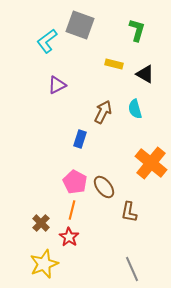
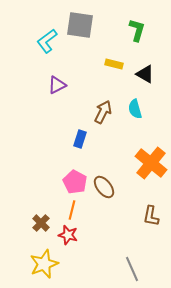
gray square: rotated 12 degrees counterclockwise
brown L-shape: moved 22 px right, 4 px down
red star: moved 1 px left, 2 px up; rotated 18 degrees counterclockwise
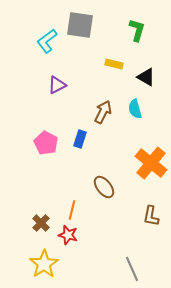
black triangle: moved 1 px right, 3 px down
pink pentagon: moved 29 px left, 39 px up
yellow star: rotated 12 degrees counterclockwise
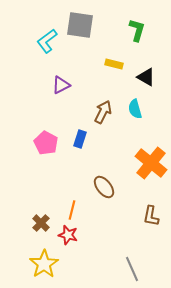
purple triangle: moved 4 px right
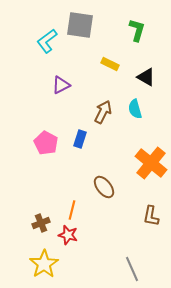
yellow rectangle: moved 4 px left; rotated 12 degrees clockwise
brown cross: rotated 24 degrees clockwise
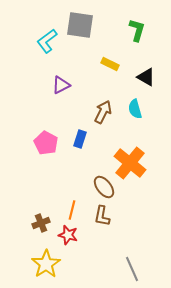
orange cross: moved 21 px left
brown L-shape: moved 49 px left
yellow star: moved 2 px right
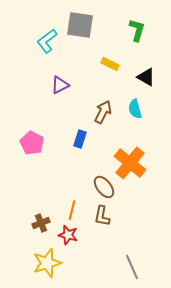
purple triangle: moved 1 px left
pink pentagon: moved 14 px left
yellow star: moved 1 px right, 1 px up; rotated 16 degrees clockwise
gray line: moved 2 px up
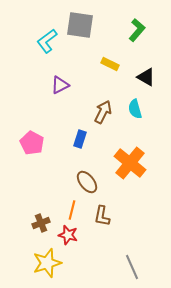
green L-shape: rotated 25 degrees clockwise
brown ellipse: moved 17 px left, 5 px up
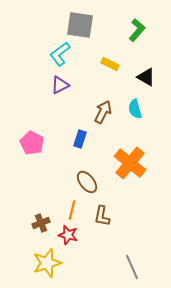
cyan L-shape: moved 13 px right, 13 px down
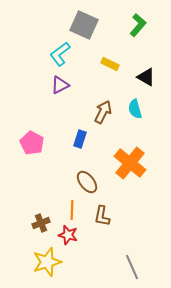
gray square: moved 4 px right; rotated 16 degrees clockwise
green L-shape: moved 1 px right, 5 px up
orange line: rotated 12 degrees counterclockwise
yellow star: moved 1 px up
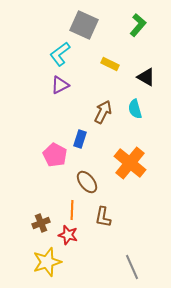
pink pentagon: moved 23 px right, 12 px down
brown L-shape: moved 1 px right, 1 px down
